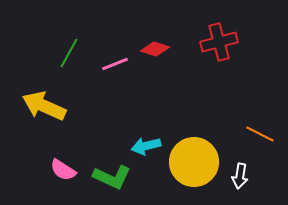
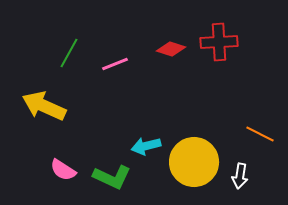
red cross: rotated 12 degrees clockwise
red diamond: moved 16 px right
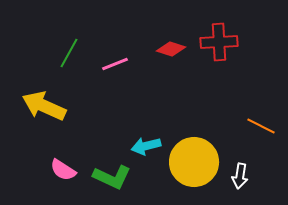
orange line: moved 1 px right, 8 px up
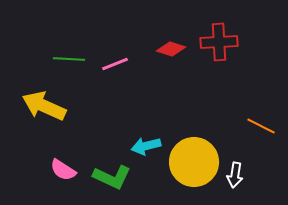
green line: moved 6 px down; rotated 64 degrees clockwise
white arrow: moved 5 px left, 1 px up
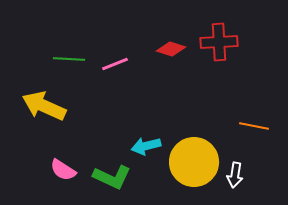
orange line: moved 7 px left; rotated 16 degrees counterclockwise
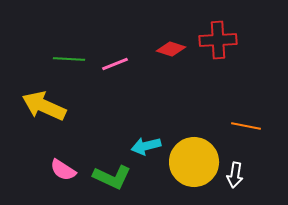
red cross: moved 1 px left, 2 px up
orange line: moved 8 px left
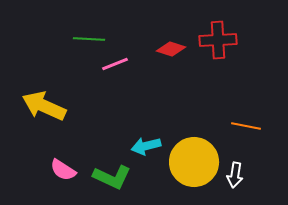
green line: moved 20 px right, 20 px up
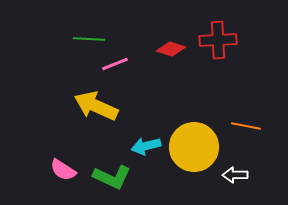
yellow arrow: moved 52 px right
yellow circle: moved 15 px up
white arrow: rotated 80 degrees clockwise
